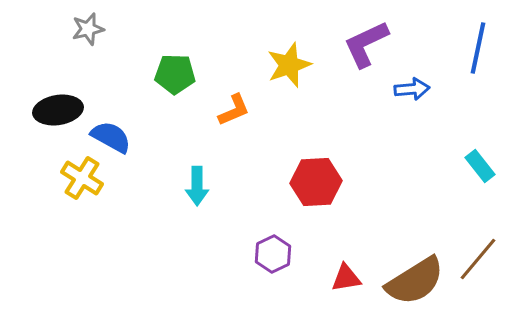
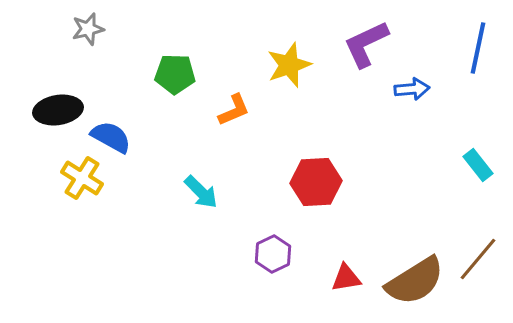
cyan rectangle: moved 2 px left, 1 px up
cyan arrow: moved 4 px right, 6 px down; rotated 45 degrees counterclockwise
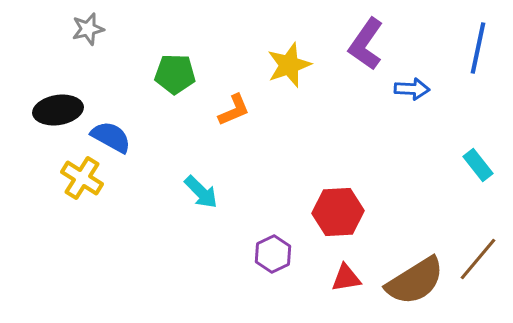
purple L-shape: rotated 30 degrees counterclockwise
blue arrow: rotated 8 degrees clockwise
red hexagon: moved 22 px right, 30 px down
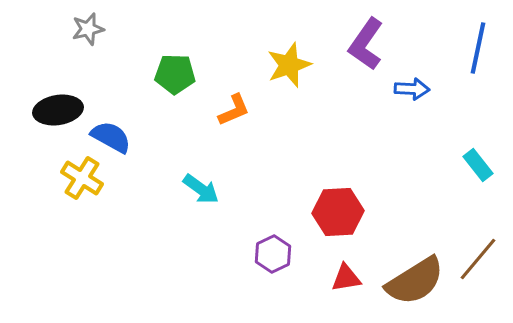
cyan arrow: moved 3 px up; rotated 9 degrees counterclockwise
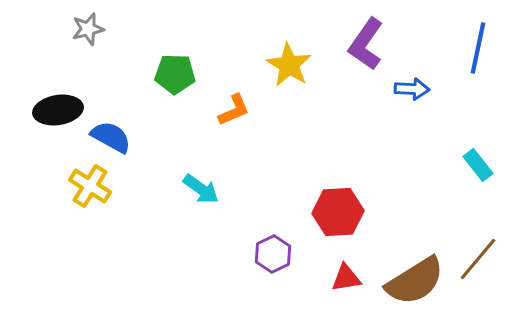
yellow star: rotated 21 degrees counterclockwise
yellow cross: moved 8 px right, 8 px down
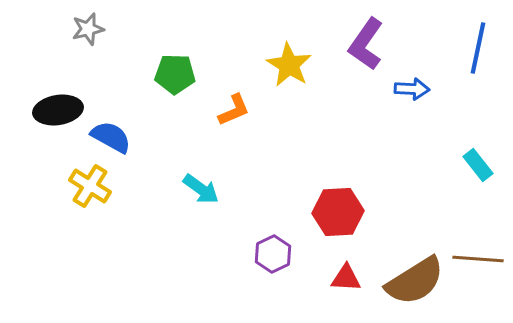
brown line: rotated 54 degrees clockwise
red triangle: rotated 12 degrees clockwise
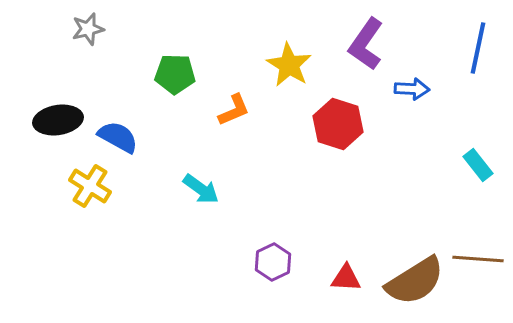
black ellipse: moved 10 px down
blue semicircle: moved 7 px right
red hexagon: moved 88 px up; rotated 21 degrees clockwise
purple hexagon: moved 8 px down
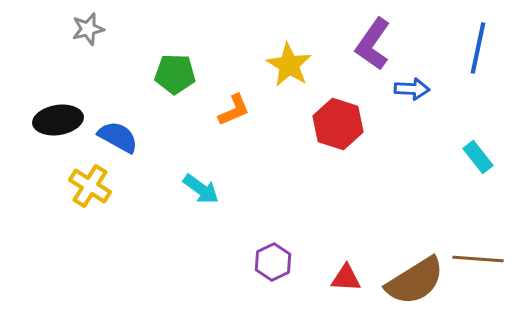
purple L-shape: moved 7 px right
cyan rectangle: moved 8 px up
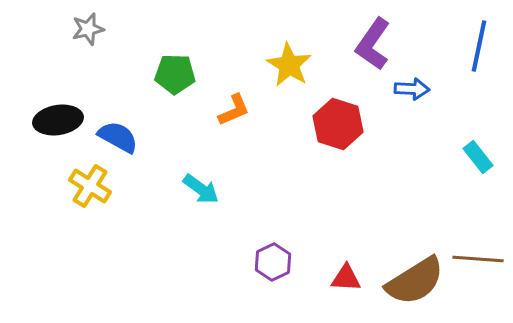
blue line: moved 1 px right, 2 px up
